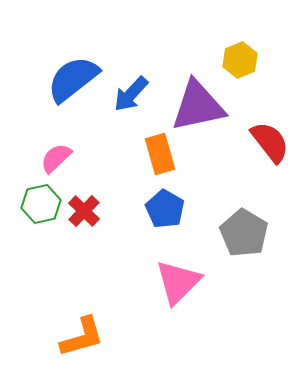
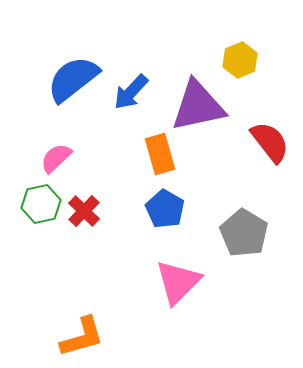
blue arrow: moved 2 px up
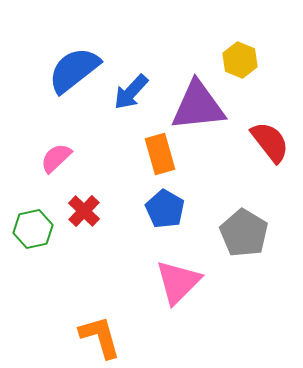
yellow hexagon: rotated 16 degrees counterclockwise
blue semicircle: moved 1 px right, 9 px up
purple triangle: rotated 6 degrees clockwise
green hexagon: moved 8 px left, 25 px down
orange L-shape: moved 18 px right; rotated 90 degrees counterclockwise
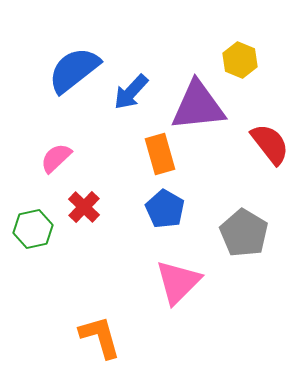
red semicircle: moved 2 px down
red cross: moved 4 px up
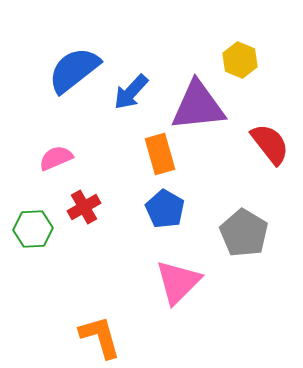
pink semicircle: rotated 20 degrees clockwise
red cross: rotated 16 degrees clockwise
green hexagon: rotated 9 degrees clockwise
